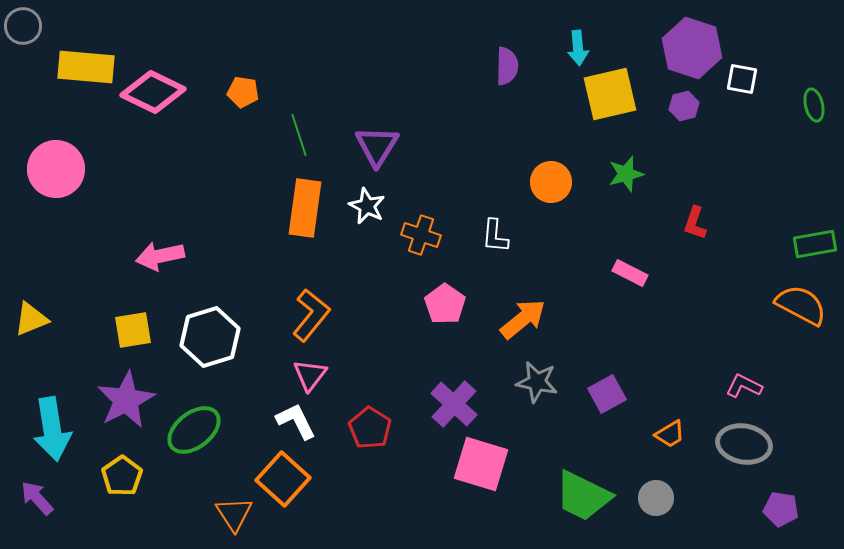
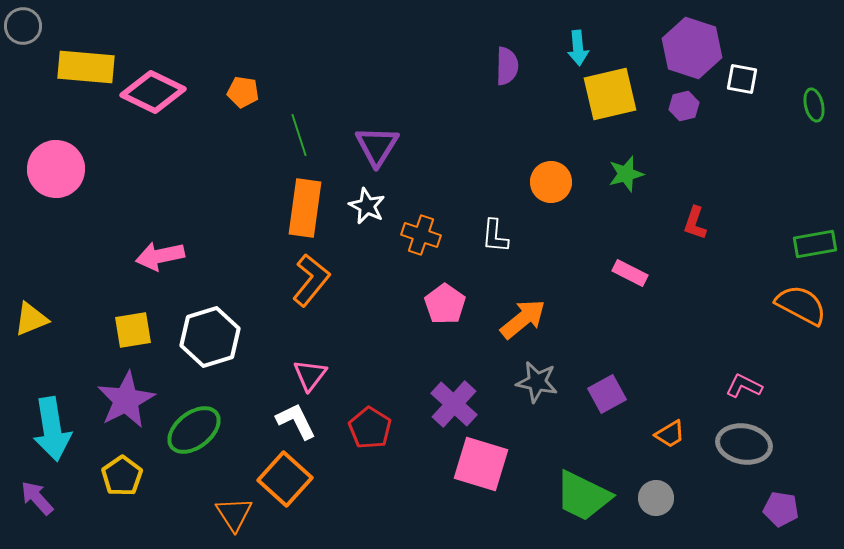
orange L-shape at (311, 315): moved 35 px up
orange square at (283, 479): moved 2 px right
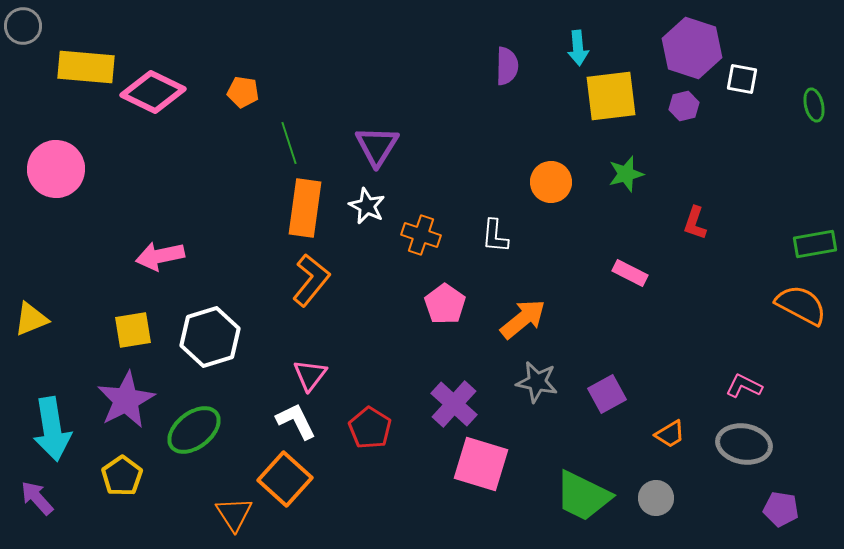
yellow square at (610, 94): moved 1 px right, 2 px down; rotated 6 degrees clockwise
green line at (299, 135): moved 10 px left, 8 px down
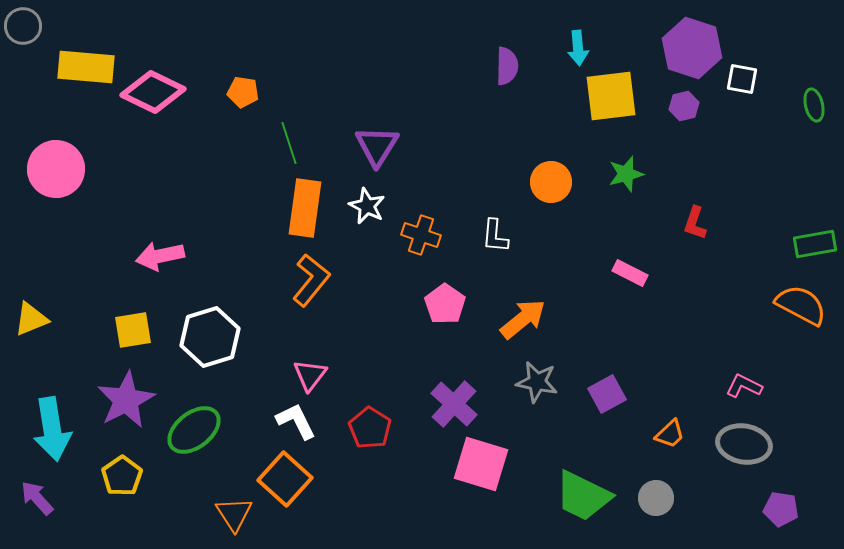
orange trapezoid at (670, 434): rotated 12 degrees counterclockwise
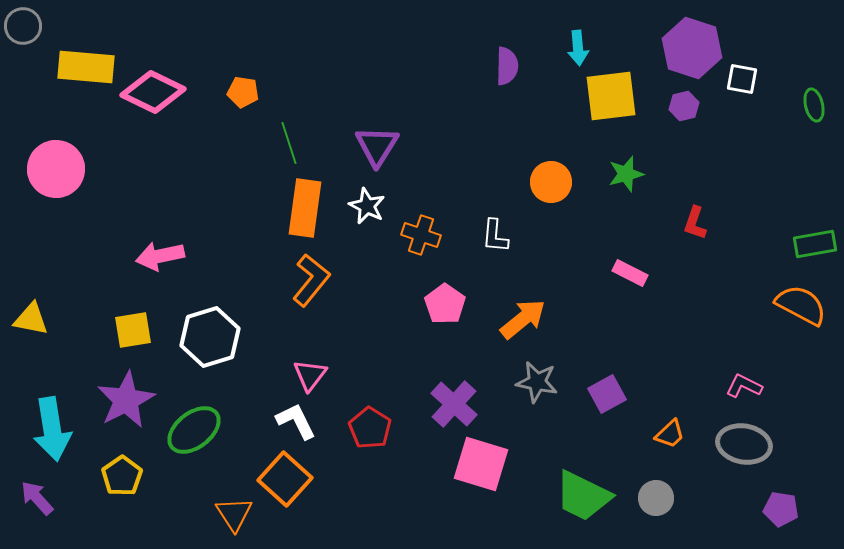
yellow triangle at (31, 319): rotated 33 degrees clockwise
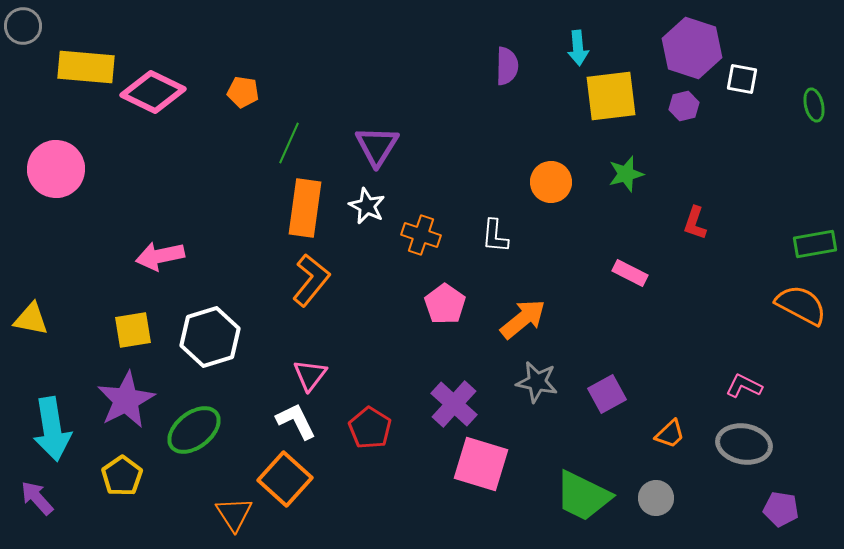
green line at (289, 143): rotated 42 degrees clockwise
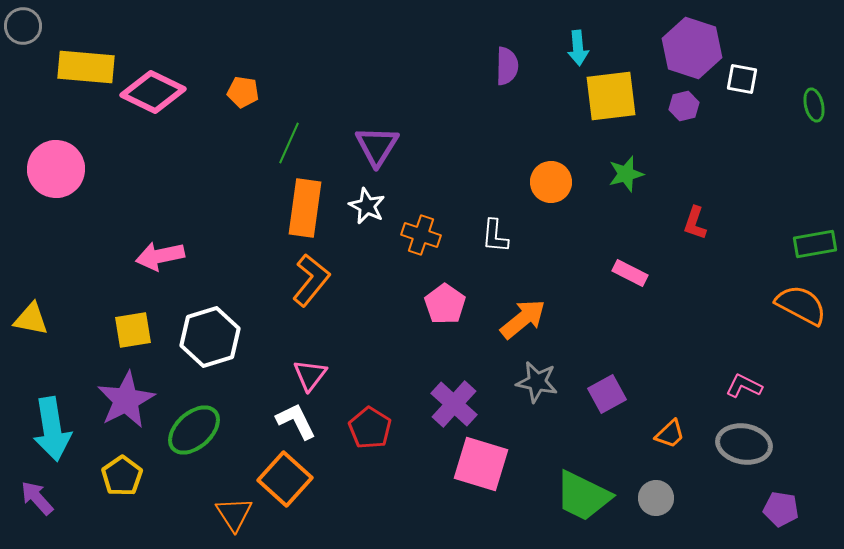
green ellipse at (194, 430): rotated 4 degrees counterclockwise
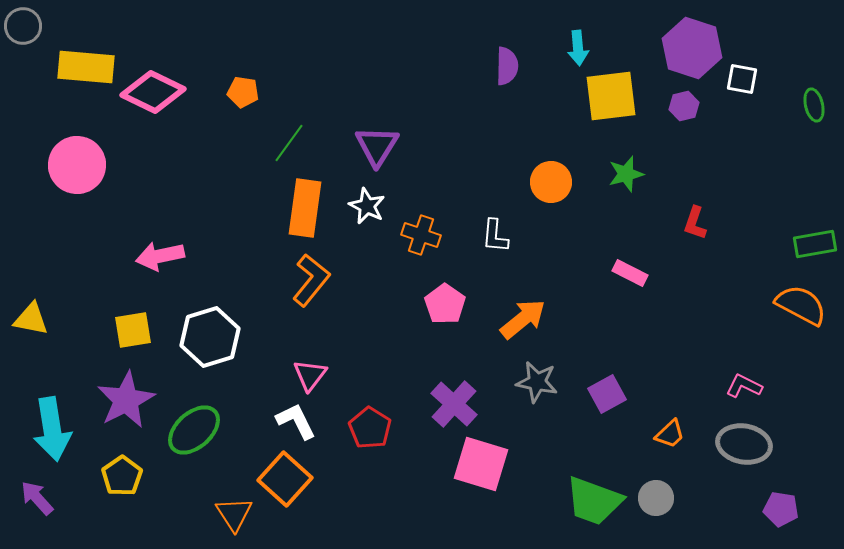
green line at (289, 143): rotated 12 degrees clockwise
pink circle at (56, 169): moved 21 px right, 4 px up
green trapezoid at (583, 496): moved 11 px right, 5 px down; rotated 6 degrees counterclockwise
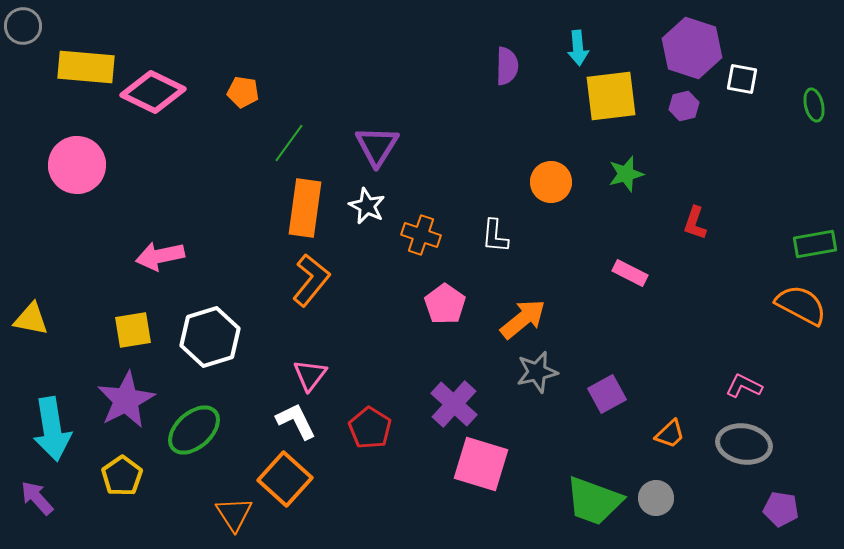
gray star at (537, 382): moved 10 px up; rotated 24 degrees counterclockwise
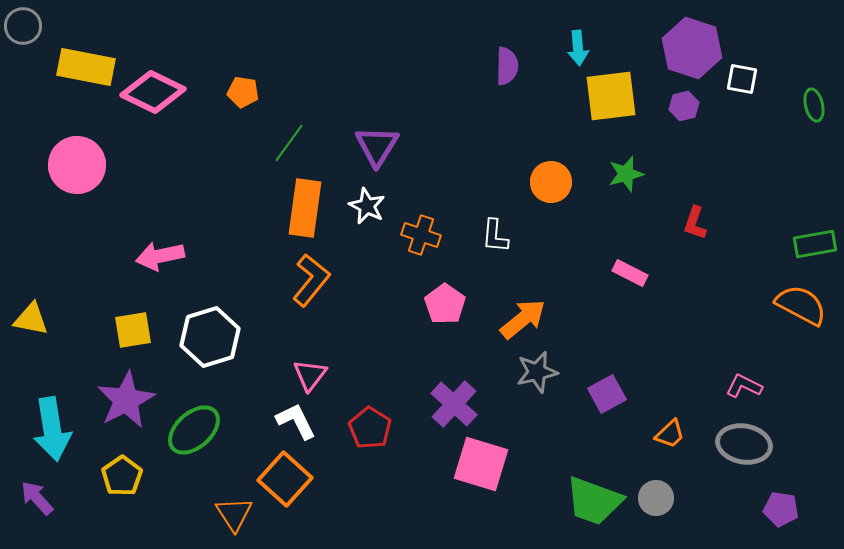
yellow rectangle at (86, 67): rotated 6 degrees clockwise
